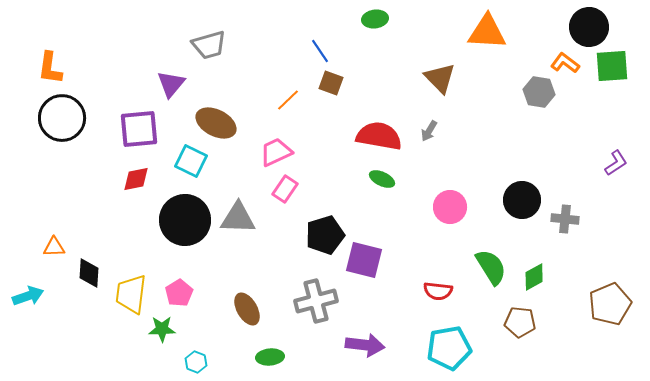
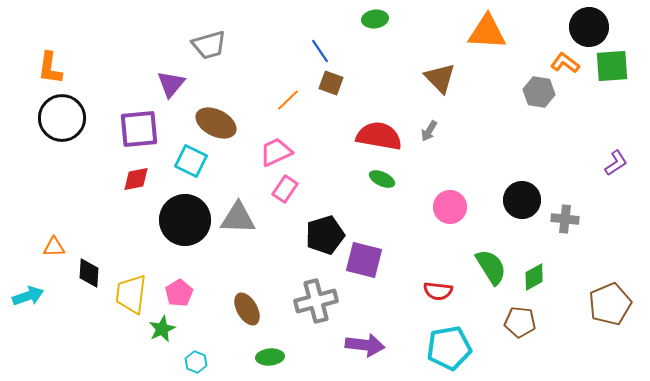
green star at (162, 329): rotated 24 degrees counterclockwise
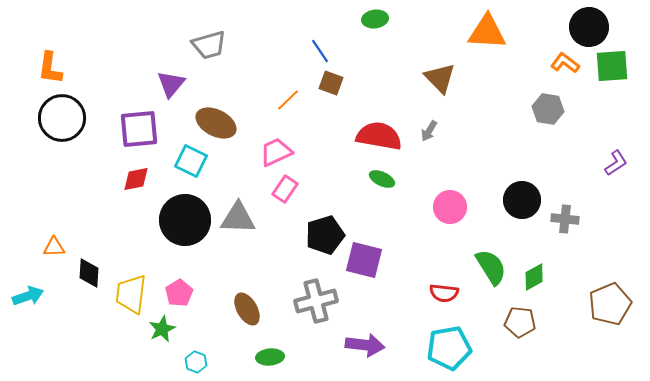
gray hexagon at (539, 92): moved 9 px right, 17 px down
red semicircle at (438, 291): moved 6 px right, 2 px down
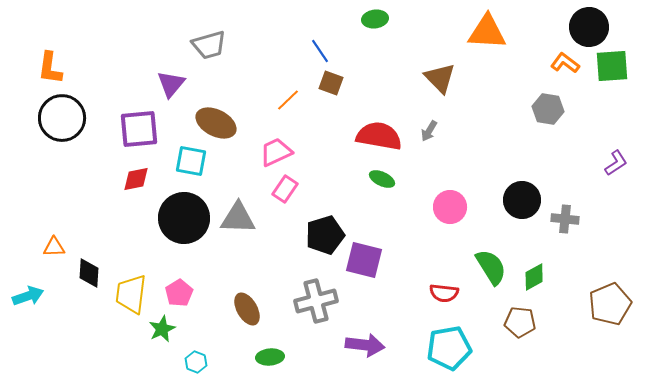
cyan square at (191, 161): rotated 16 degrees counterclockwise
black circle at (185, 220): moved 1 px left, 2 px up
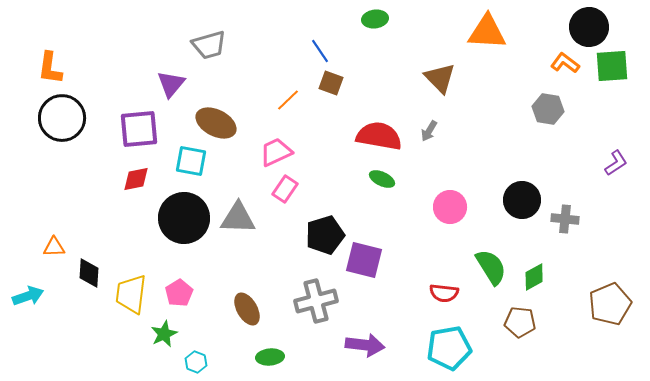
green star at (162, 329): moved 2 px right, 5 px down
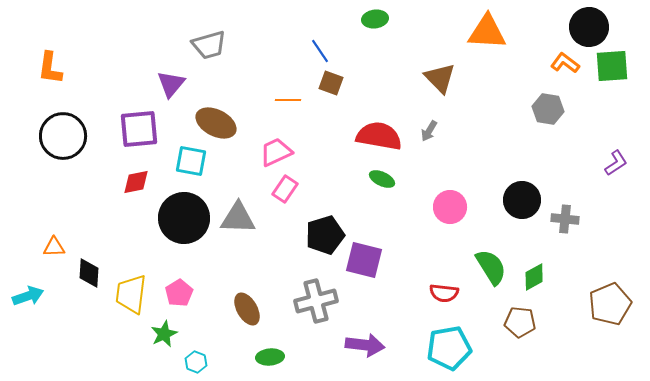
orange line at (288, 100): rotated 45 degrees clockwise
black circle at (62, 118): moved 1 px right, 18 px down
red diamond at (136, 179): moved 3 px down
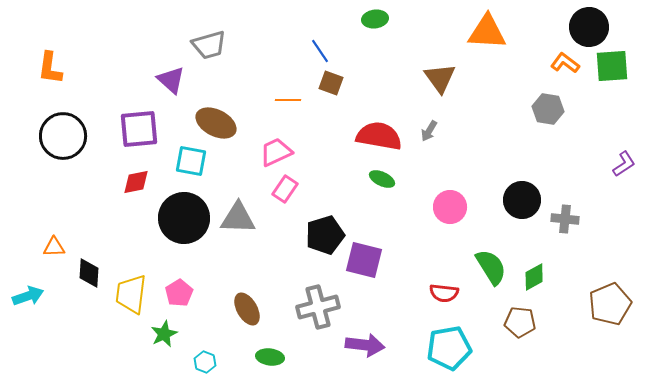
brown triangle at (440, 78): rotated 8 degrees clockwise
purple triangle at (171, 84): moved 4 px up; rotated 28 degrees counterclockwise
purple L-shape at (616, 163): moved 8 px right, 1 px down
gray cross at (316, 301): moved 2 px right, 6 px down
green ellipse at (270, 357): rotated 12 degrees clockwise
cyan hexagon at (196, 362): moved 9 px right
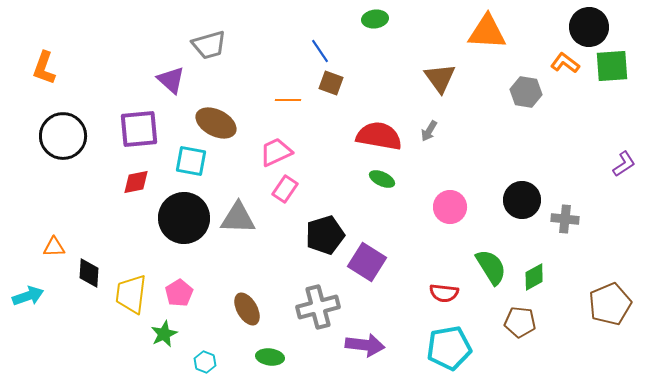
orange L-shape at (50, 68): moved 6 px left; rotated 12 degrees clockwise
gray hexagon at (548, 109): moved 22 px left, 17 px up
purple square at (364, 260): moved 3 px right, 2 px down; rotated 18 degrees clockwise
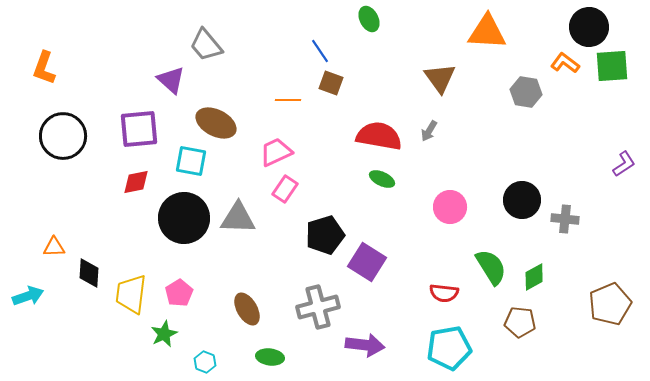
green ellipse at (375, 19): moved 6 px left; rotated 70 degrees clockwise
gray trapezoid at (209, 45): moved 3 px left; rotated 66 degrees clockwise
